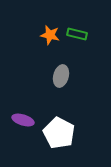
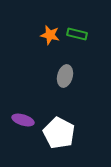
gray ellipse: moved 4 px right
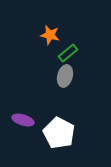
green rectangle: moved 9 px left, 19 px down; rotated 54 degrees counterclockwise
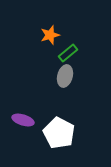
orange star: rotated 30 degrees counterclockwise
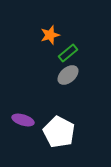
gray ellipse: moved 3 px right, 1 px up; rotated 35 degrees clockwise
white pentagon: moved 1 px up
